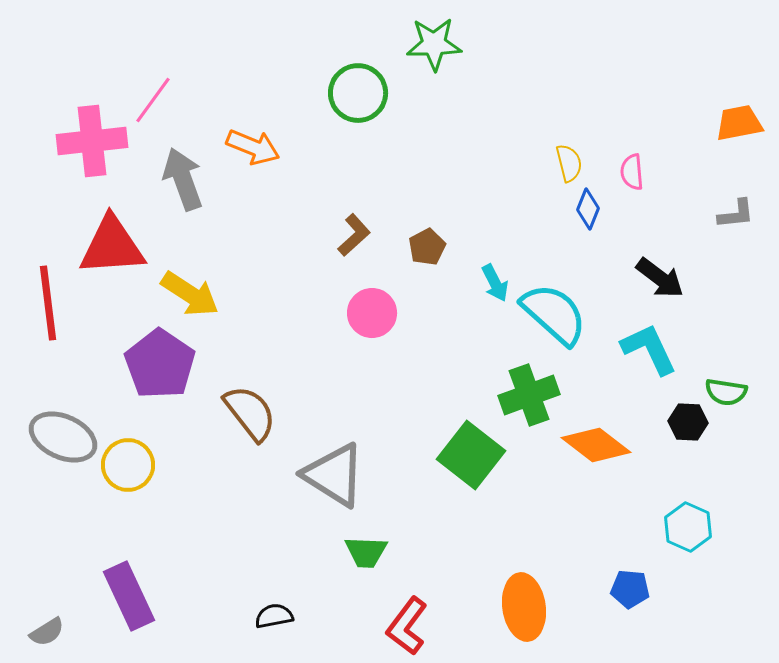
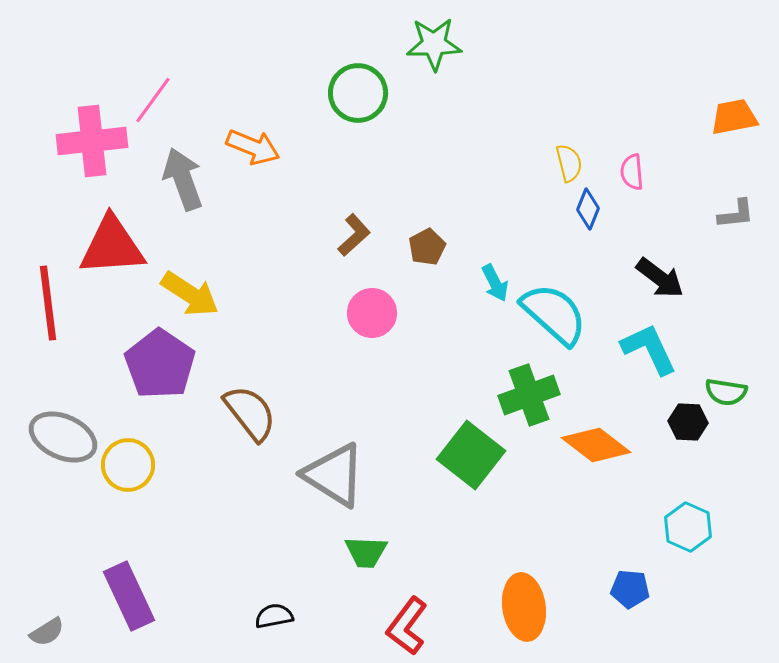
orange trapezoid: moved 5 px left, 6 px up
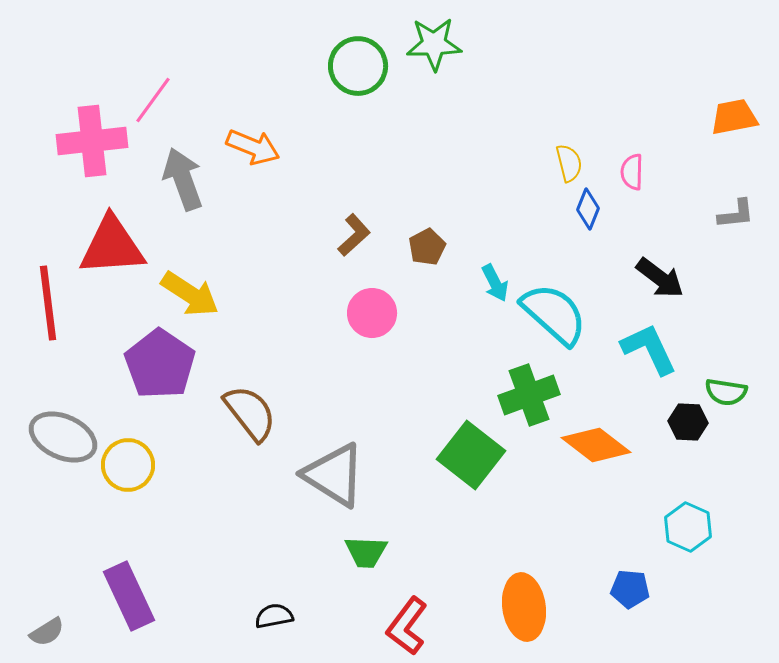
green circle: moved 27 px up
pink semicircle: rotated 6 degrees clockwise
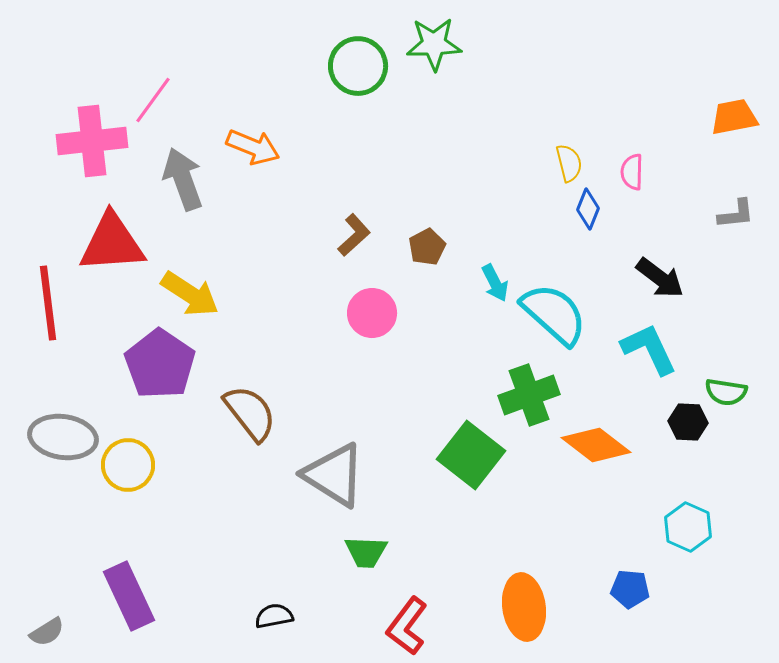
red triangle: moved 3 px up
gray ellipse: rotated 16 degrees counterclockwise
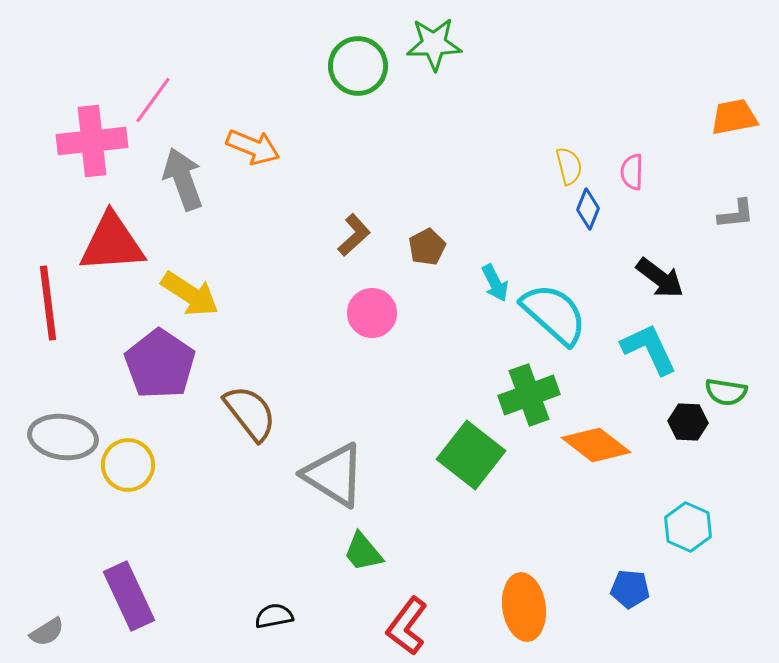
yellow semicircle: moved 3 px down
green trapezoid: moved 3 px left; rotated 48 degrees clockwise
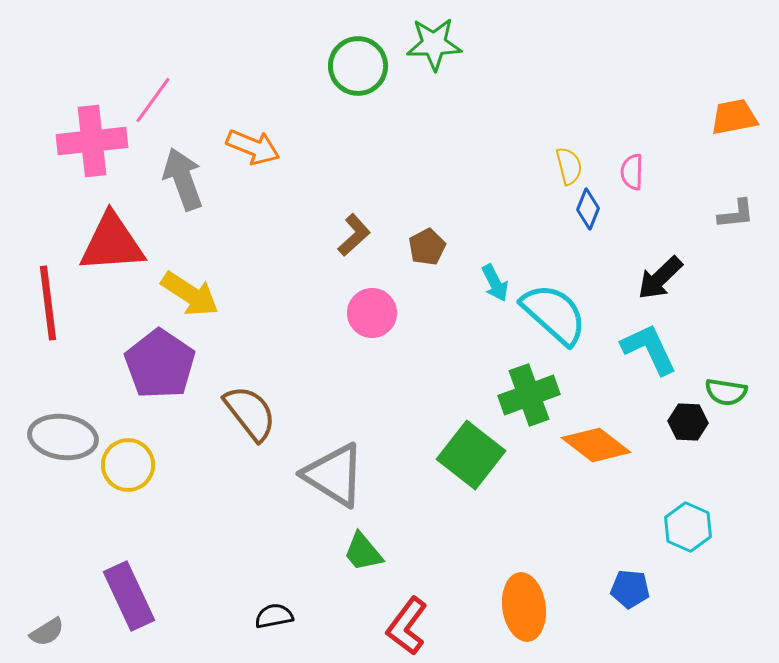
black arrow: rotated 99 degrees clockwise
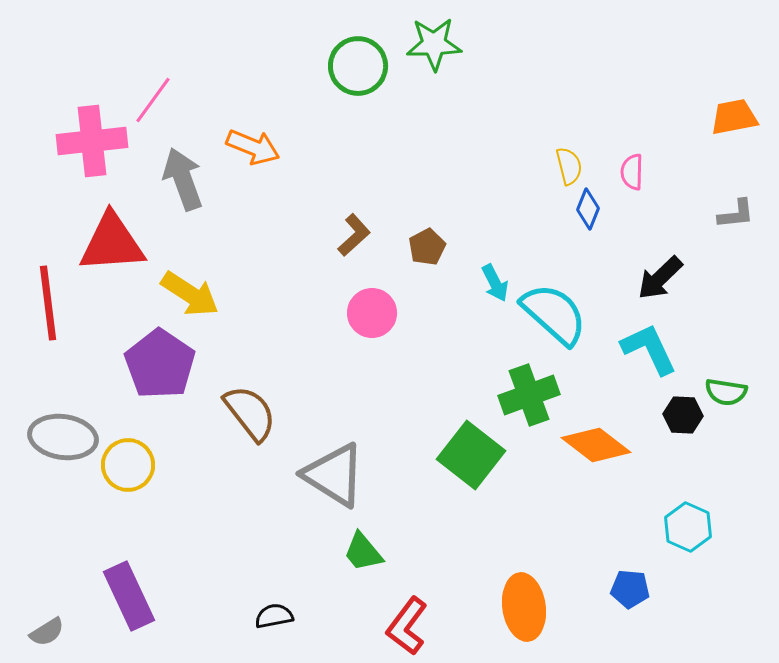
black hexagon: moved 5 px left, 7 px up
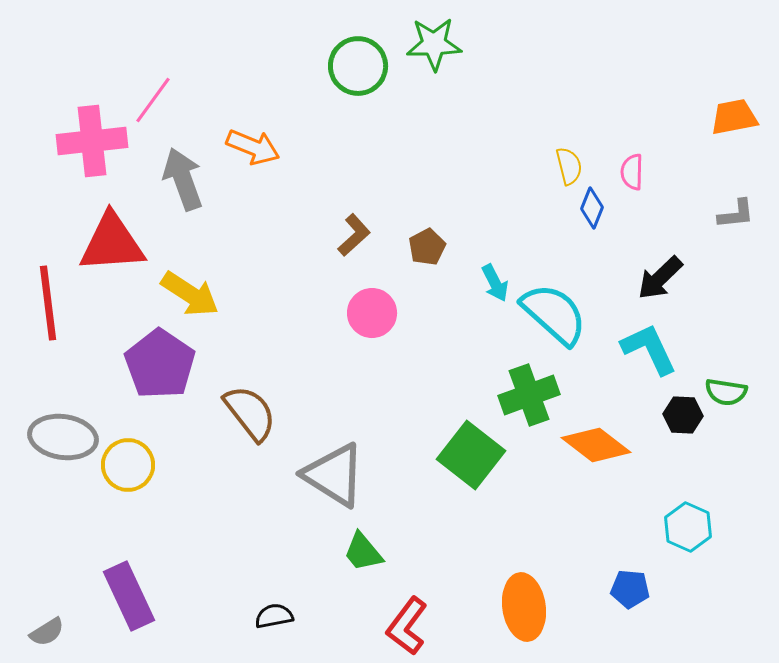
blue diamond: moved 4 px right, 1 px up
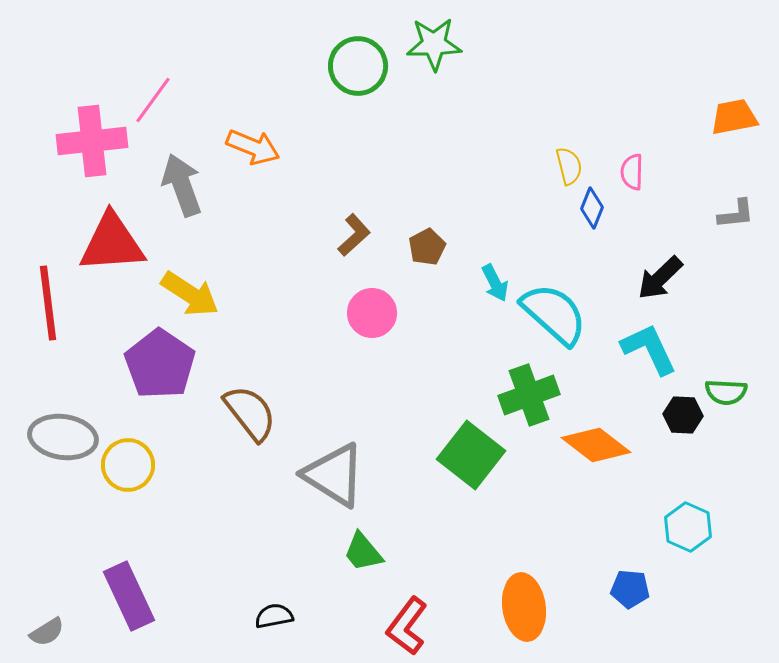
gray arrow: moved 1 px left, 6 px down
green semicircle: rotated 6 degrees counterclockwise
